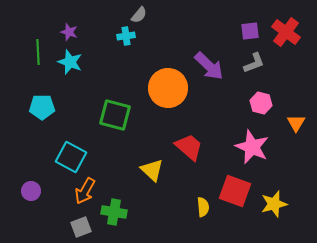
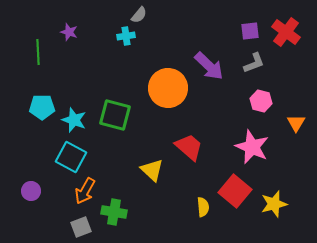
cyan star: moved 4 px right, 58 px down
pink hexagon: moved 2 px up
red square: rotated 20 degrees clockwise
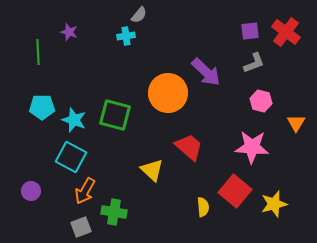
purple arrow: moved 3 px left, 6 px down
orange circle: moved 5 px down
pink star: rotated 20 degrees counterclockwise
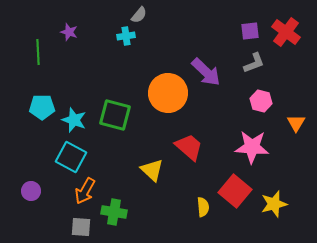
gray square: rotated 25 degrees clockwise
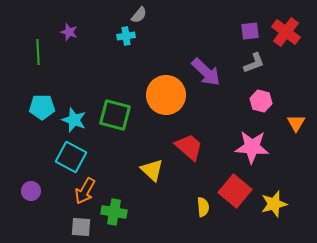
orange circle: moved 2 px left, 2 px down
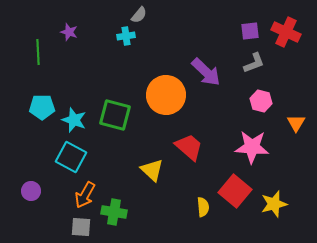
red cross: rotated 12 degrees counterclockwise
orange arrow: moved 4 px down
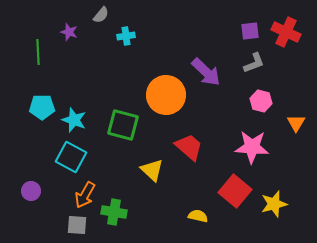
gray semicircle: moved 38 px left
green square: moved 8 px right, 10 px down
yellow semicircle: moved 5 px left, 9 px down; rotated 72 degrees counterclockwise
gray square: moved 4 px left, 2 px up
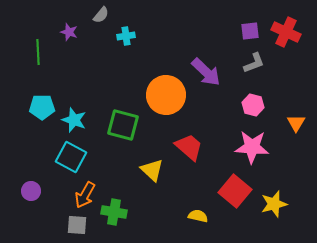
pink hexagon: moved 8 px left, 4 px down
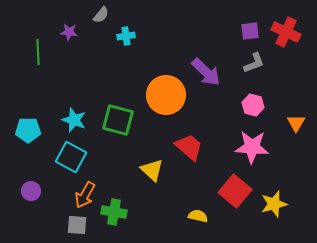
purple star: rotated 12 degrees counterclockwise
cyan pentagon: moved 14 px left, 23 px down
green square: moved 5 px left, 5 px up
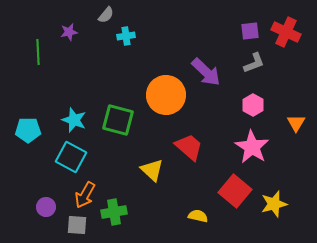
gray semicircle: moved 5 px right
purple star: rotated 18 degrees counterclockwise
pink hexagon: rotated 15 degrees clockwise
pink star: rotated 28 degrees clockwise
purple circle: moved 15 px right, 16 px down
green cross: rotated 20 degrees counterclockwise
